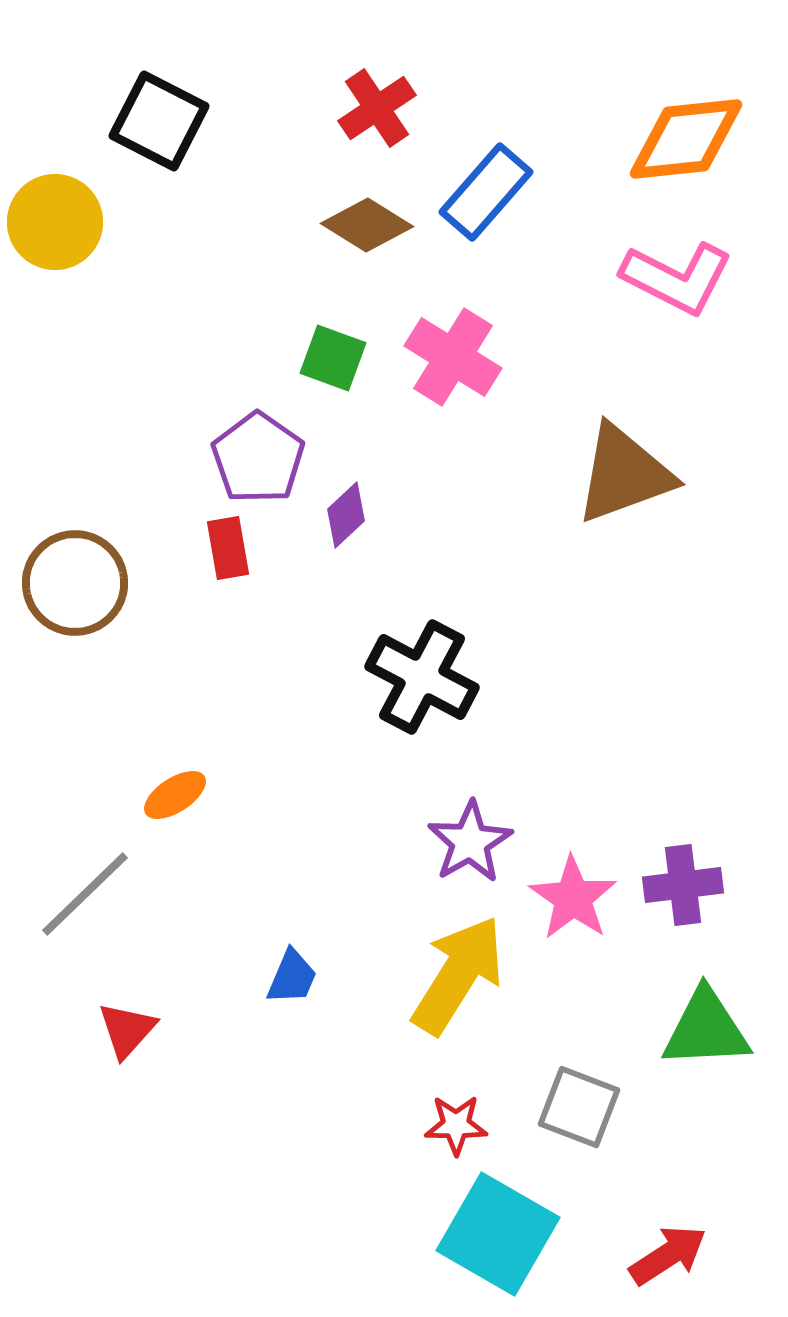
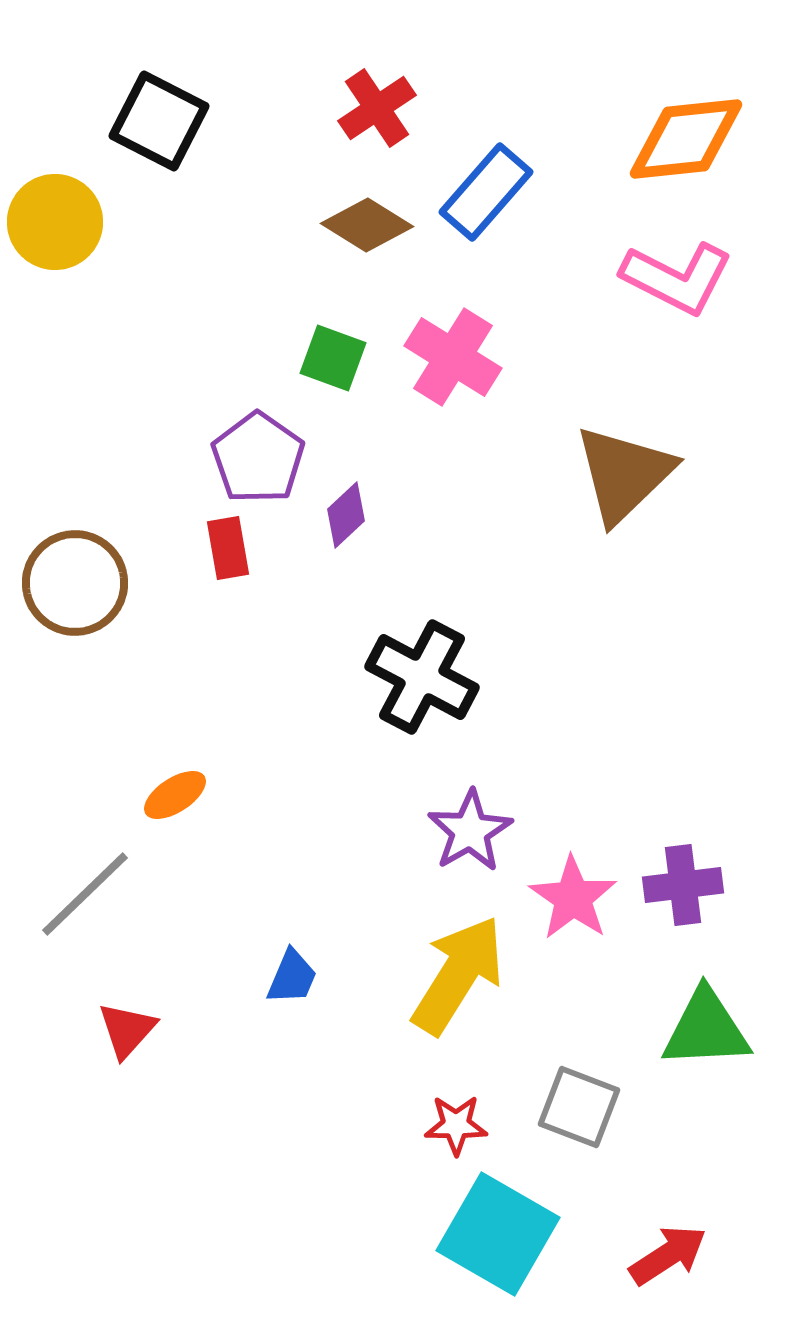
brown triangle: rotated 24 degrees counterclockwise
purple star: moved 11 px up
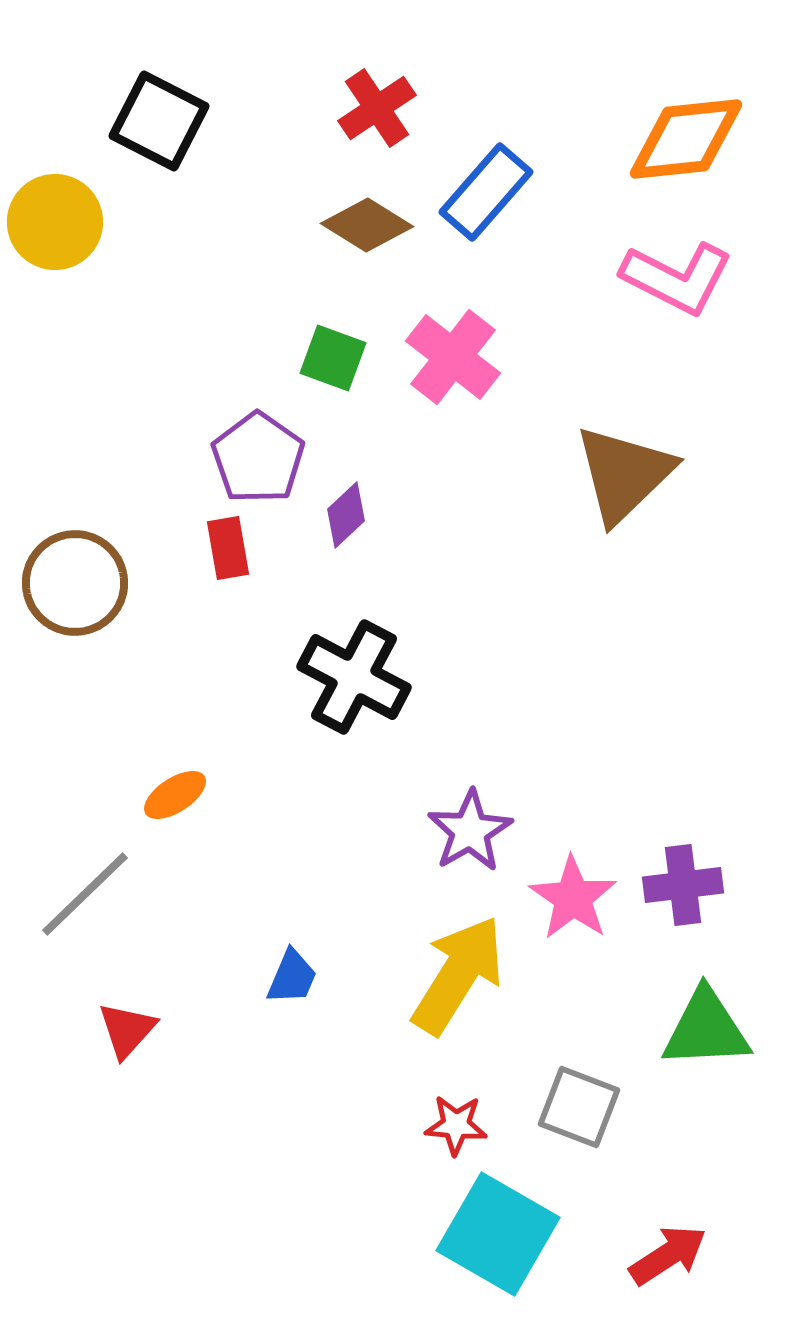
pink cross: rotated 6 degrees clockwise
black cross: moved 68 px left
red star: rotated 4 degrees clockwise
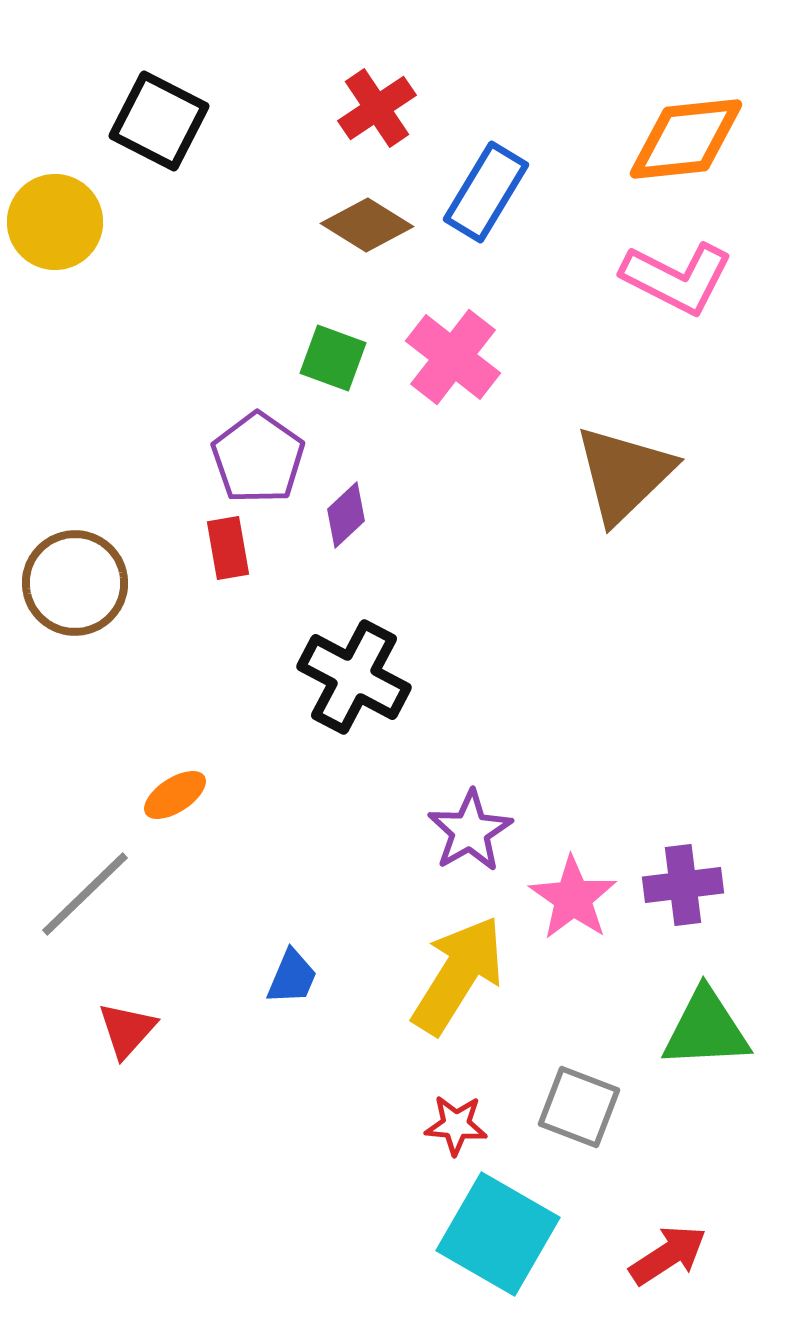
blue rectangle: rotated 10 degrees counterclockwise
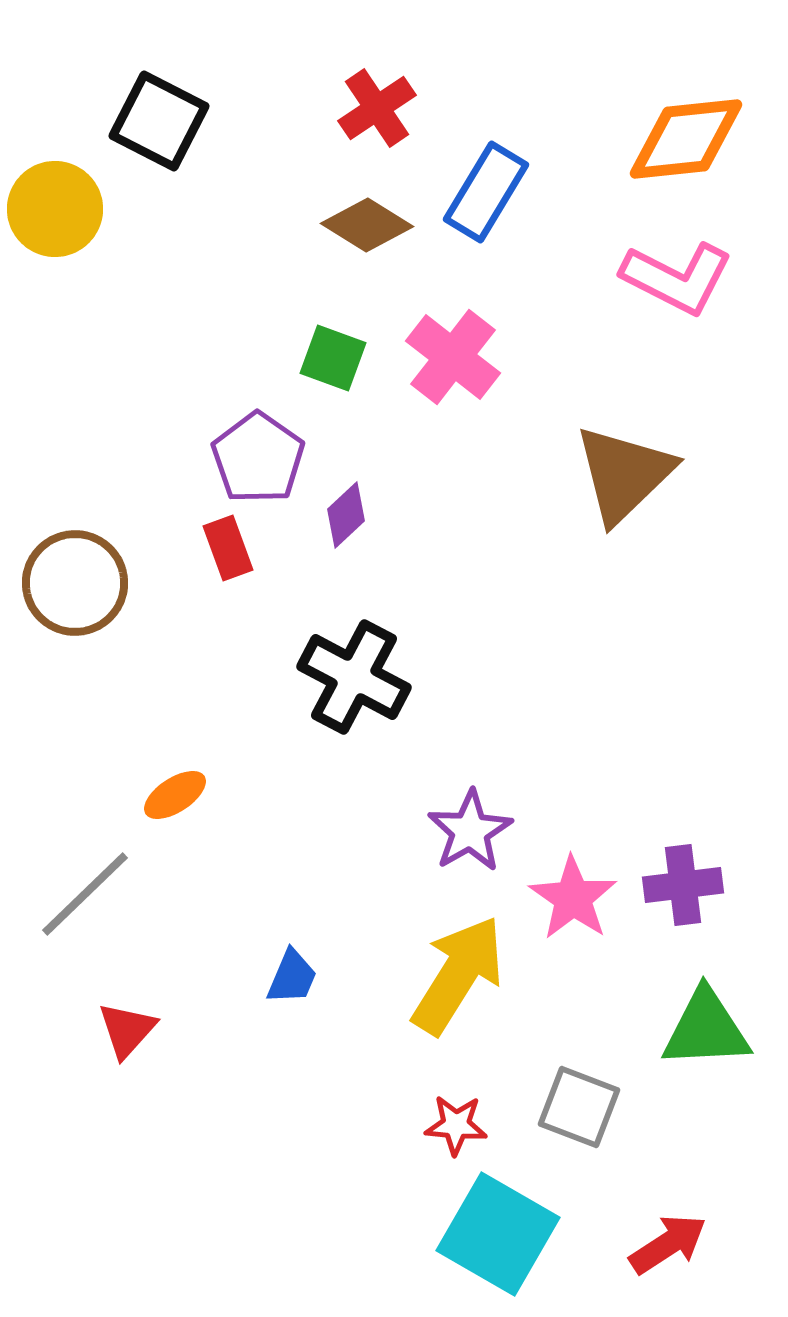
yellow circle: moved 13 px up
red rectangle: rotated 10 degrees counterclockwise
red arrow: moved 11 px up
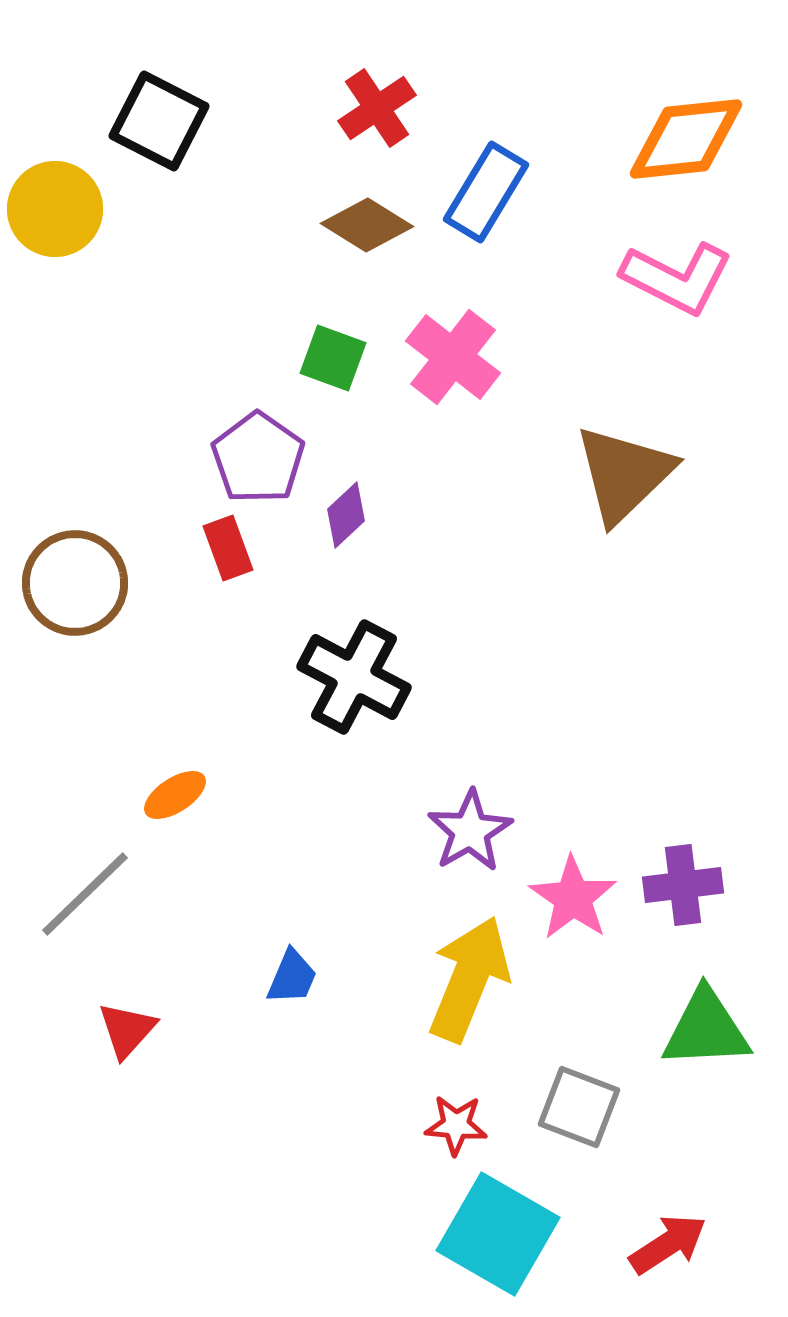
yellow arrow: moved 11 px right, 4 px down; rotated 10 degrees counterclockwise
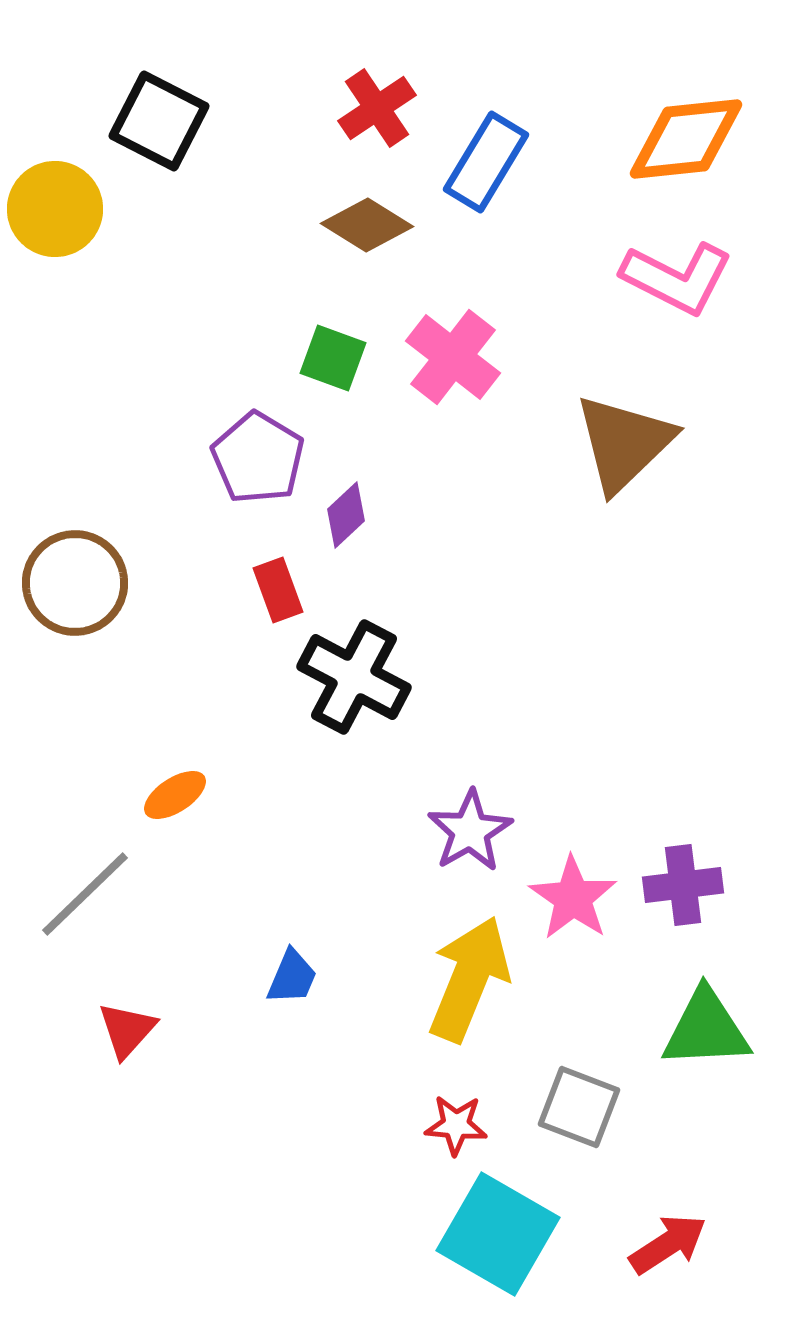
blue rectangle: moved 30 px up
purple pentagon: rotated 4 degrees counterclockwise
brown triangle: moved 31 px up
red rectangle: moved 50 px right, 42 px down
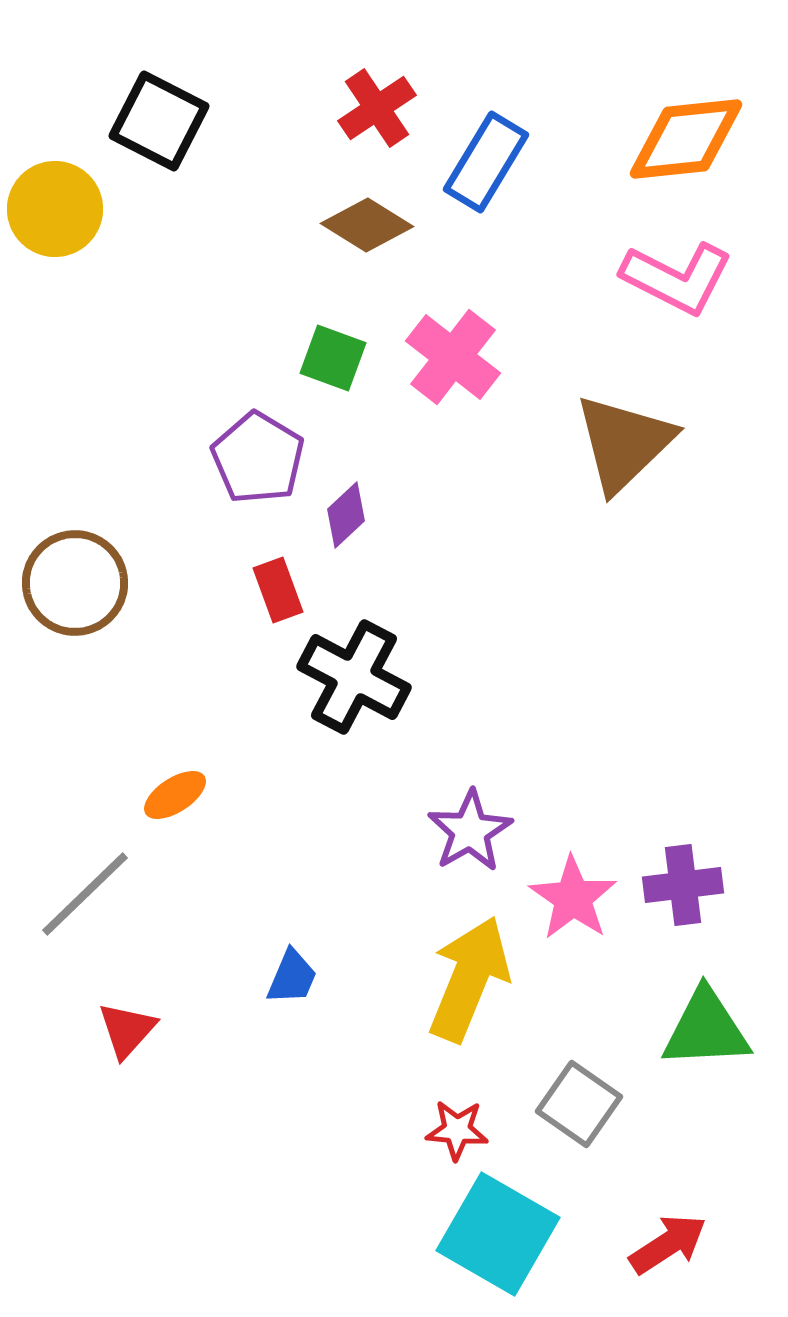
gray square: moved 3 px up; rotated 14 degrees clockwise
red star: moved 1 px right, 5 px down
